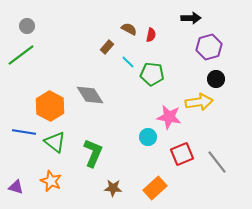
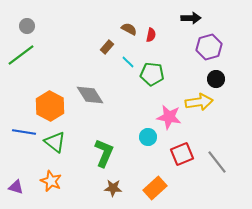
green L-shape: moved 11 px right
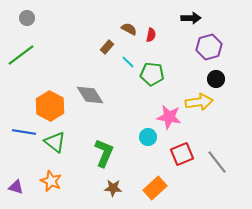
gray circle: moved 8 px up
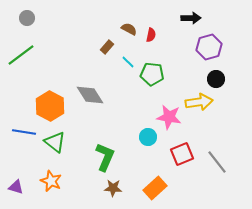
green L-shape: moved 1 px right, 4 px down
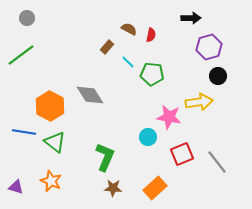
black circle: moved 2 px right, 3 px up
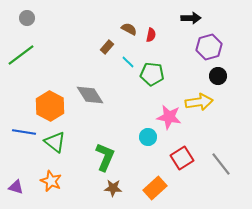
red square: moved 4 px down; rotated 10 degrees counterclockwise
gray line: moved 4 px right, 2 px down
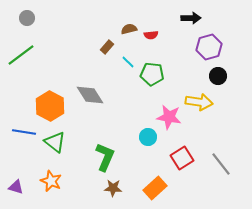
brown semicircle: rotated 42 degrees counterclockwise
red semicircle: rotated 72 degrees clockwise
yellow arrow: rotated 16 degrees clockwise
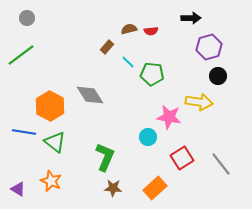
red semicircle: moved 4 px up
purple triangle: moved 2 px right, 2 px down; rotated 14 degrees clockwise
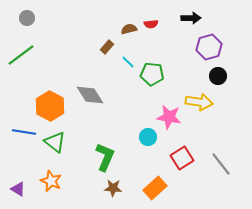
red semicircle: moved 7 px up
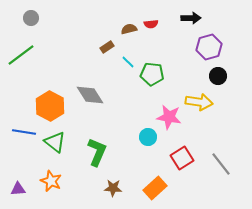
gray circle: moved 4 px right
brown rectangle: rotated 16 degrees clockwise
green L-shape: moved 8 px left, 5 px up
purple triangle: rotated 35 degrees counterclockwise
